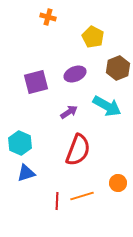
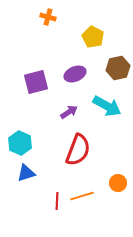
brown hexagon: rotated 10 degrees clockwise
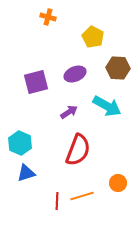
brown hexagon: rotated 15 degrees clockwise
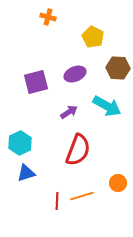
cyan hexagon: rotated 10 degrees clockwise
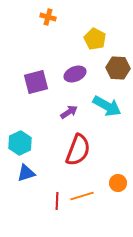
yellow pentagon: moved 2 px right, 2 px down
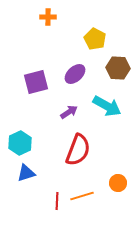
orange cross: rotated 14 degrees counterclockwise
purple ellipse: rotated 20 degrees counterclockwise
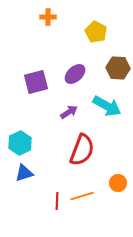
yellow pentagon: moved 1 px right, 7 px up
red semicircle: moved 4 px right
blue triangle: moved 2 px left
